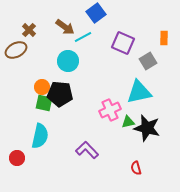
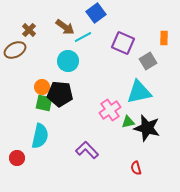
brown ellipse: moved 1 px left
pink cross: rotated 10 degrees counterclockwise
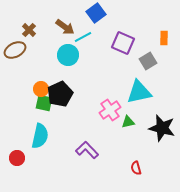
cyan circle: moved 6 px up
orange circle: moved 1 px left, 2 px down
black pentagon: rotated 30 degrees counterclockwise
black star: moved 15 px right
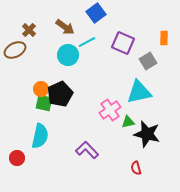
cyan line: moved 4 px right, 5 px down
black star: moved 15 px left, 6 px down
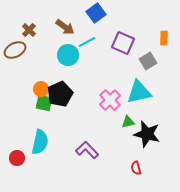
pink cross: moved 10 px up; rotated 10 degrees counterclockwise
cyan semicircle: moved 6 px down
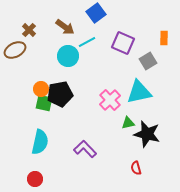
cyan circle: moved 1 px down
black pentagon: rotated 15 degrees clockwise
green triangle: moved 1 px down
purple L-shape: moved 2 px left, 1 px up
red circle: moved 18 px right, 21 px down
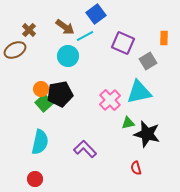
blue square: moved 1 px down
cyan line: moved 2 px left, 6 px up
green square: rotated 36 degrees clockwise
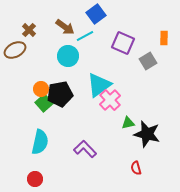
cyan triangle: moved 40 px left, 7 px up; rotated 24 degrees counterclockwise
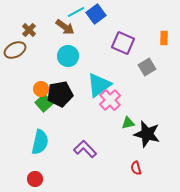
cyan line: moved 9 px left, 24 px up
gray square: moved 1 px left, 6 px down
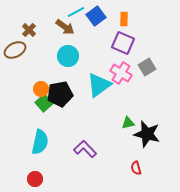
blue square: moved 2 px down
orange rectangle: moved 40 px left, 19 px up
pink cross: moved 11 px right, 27 px up; rotated 15 degrees counterclockwise
